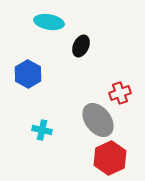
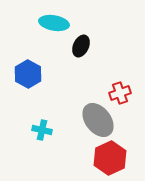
cyan ellipse: moved 5 px right, 1 px down
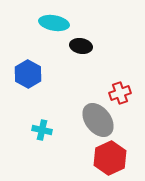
black ellipse: rotated 75 degrees clockwise
